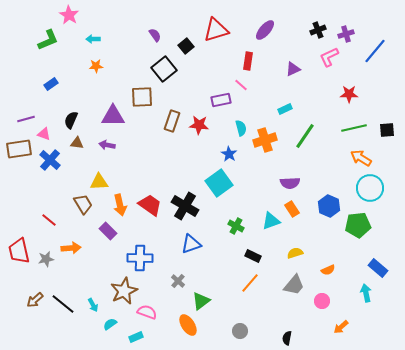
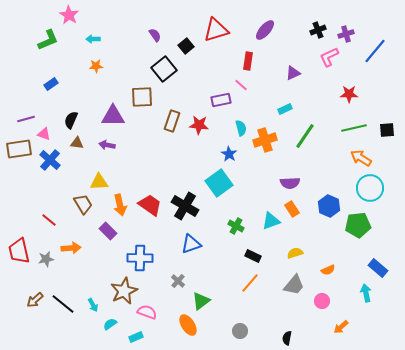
purple triangle at (293, 69): moved 4 px down
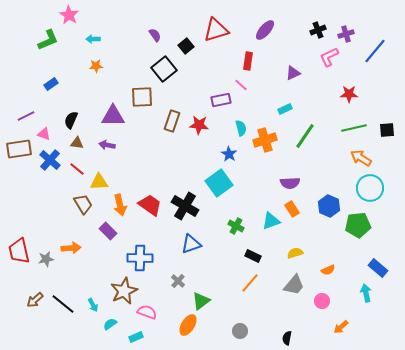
purple line at (26, 119): moved 3 px up; rotated 12 degrees counterclockwise
red line at (49, 220): moved 28 px right, 51 px up
orange ellipse at (188, 325): rotated 65 degrees clockwise
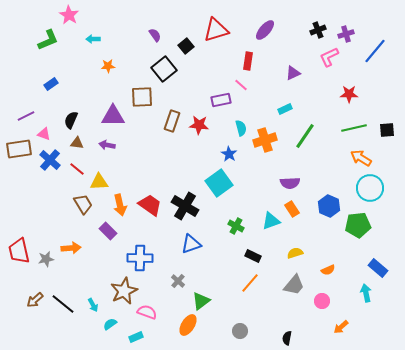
orange star at (96, 66): moved 12 px right
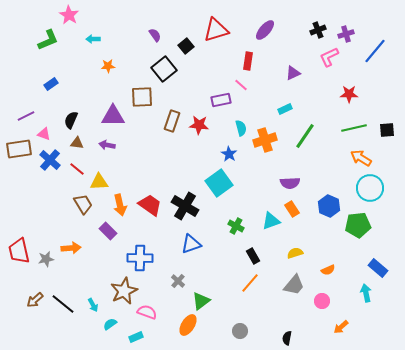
black rectangle at (253, 256): rotated 35 degrees clockwise
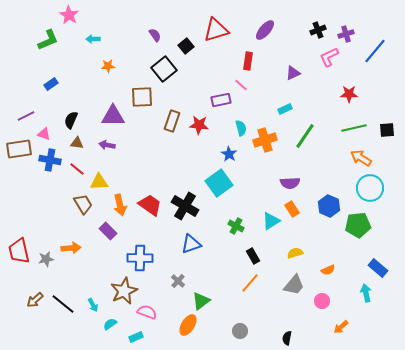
blue cross at (50, 160): rotated 30 degrees counterclockwise
cyan triangle at (271, 221): rotated 12 degrees counterclockwise
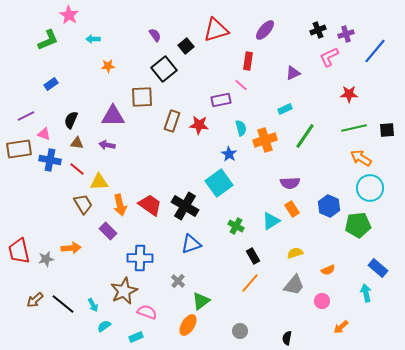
cyan semicircle at (110, 324): moved 6 px left, 2 px down
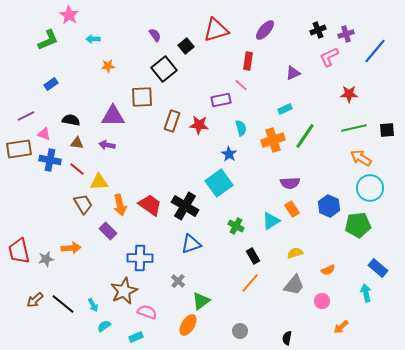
black semicircle at (71, 120): rotated 78 degrees clockwise
orange cross at (265, 140): moved 8 px right
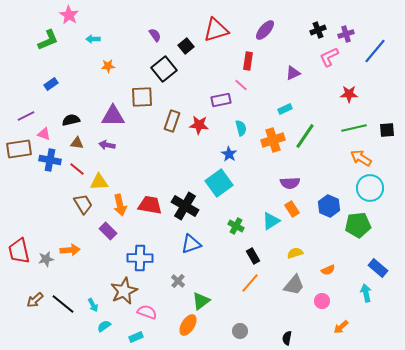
black semicircle at (71, 120): rotated 24 degrees counterclockwise
red trapezoid at (150, 205): rotated 25 degrees counterclockwise
orange arrow at (71, 248): moved 1 px left, 2 px down
